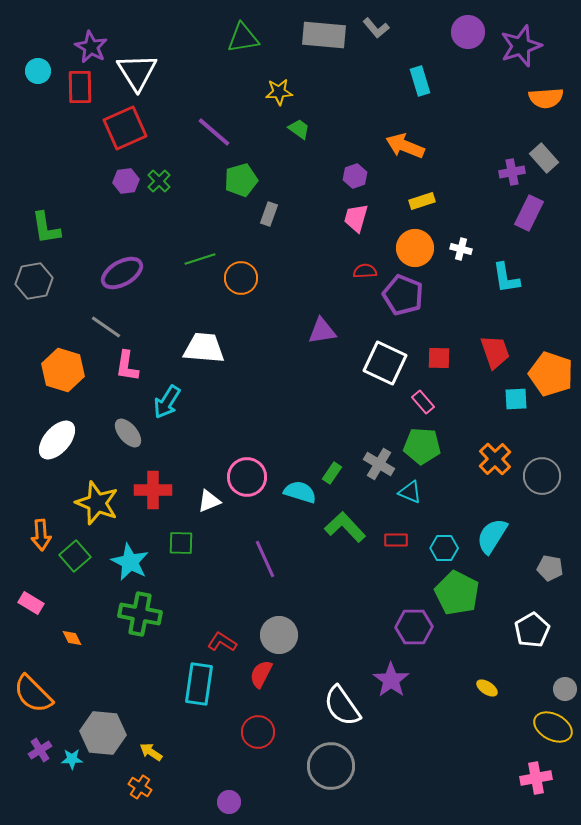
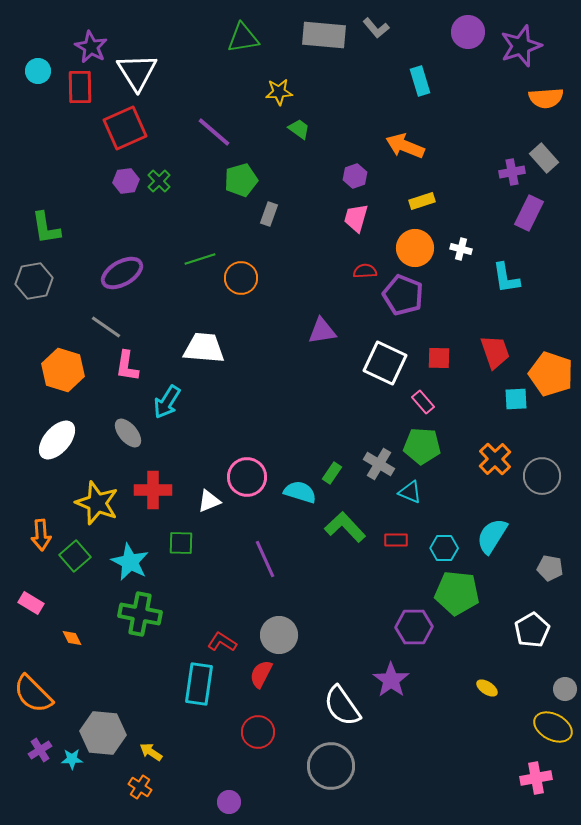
green pentagon at (457, 593): rotated 21 degrees counterclockwise
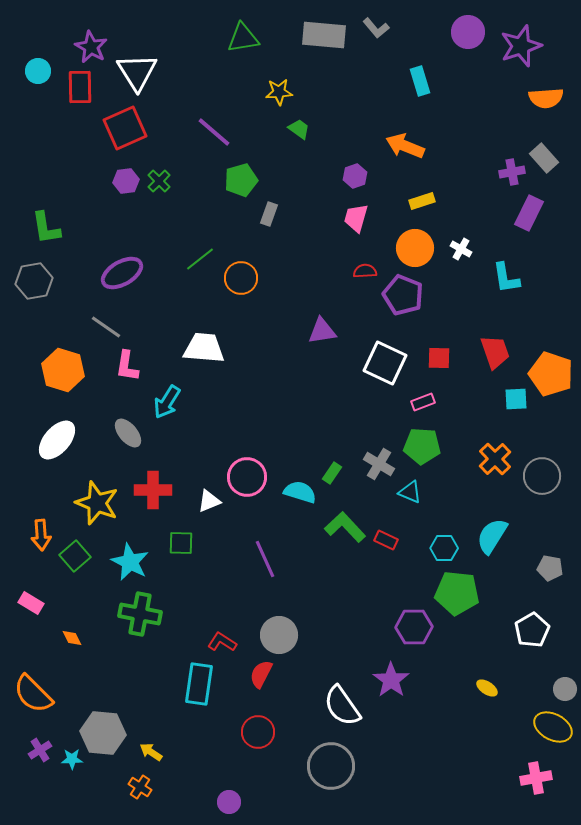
white cross at (461, 249): rotated 15 degrees clockwise
green line at (200, 259): rotated 20 degrees counterclockwise
pink rectangle at (423, 402): rotated 70 degrees counterclockwise
red rectangle at (396, 540): moved 10 px left; rotated 25 degrees clockwise
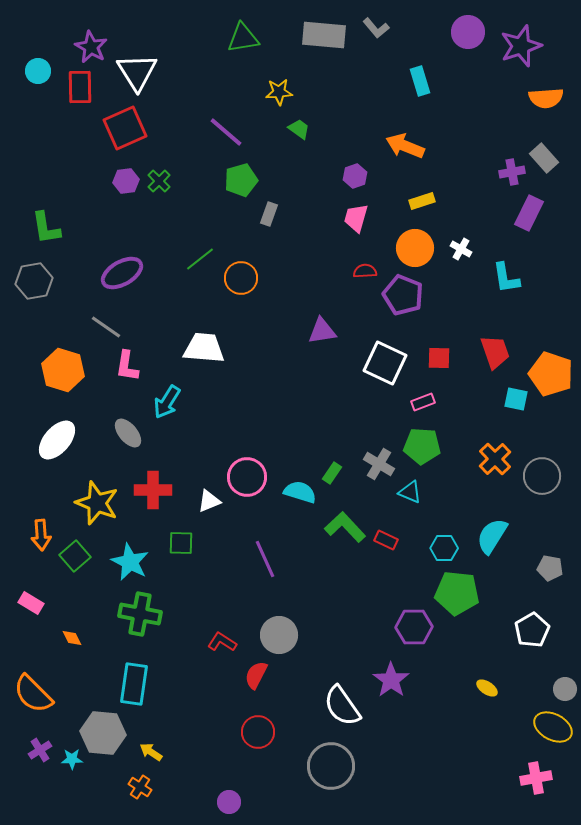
purple line at (214, 132): moved 12 px right
cyan square at (516, 399): rotated 15 degrees clockwise
red semicircle at (261, 674): moved 5 px left, 1 px down
cyan rectangle at (199, 684): moved 65 px left
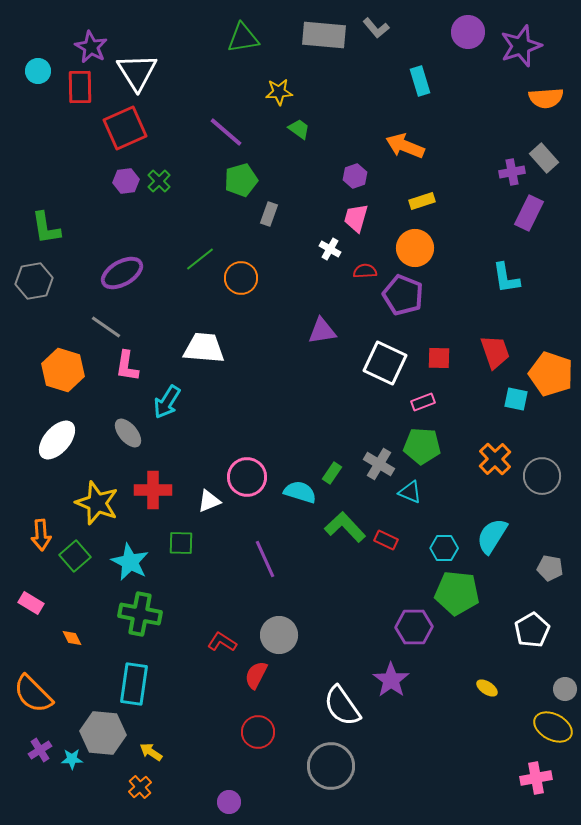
white cross at (461, 249): moved 131 px left
orange cross at (140, 787): rotated 15 degrees clockwise
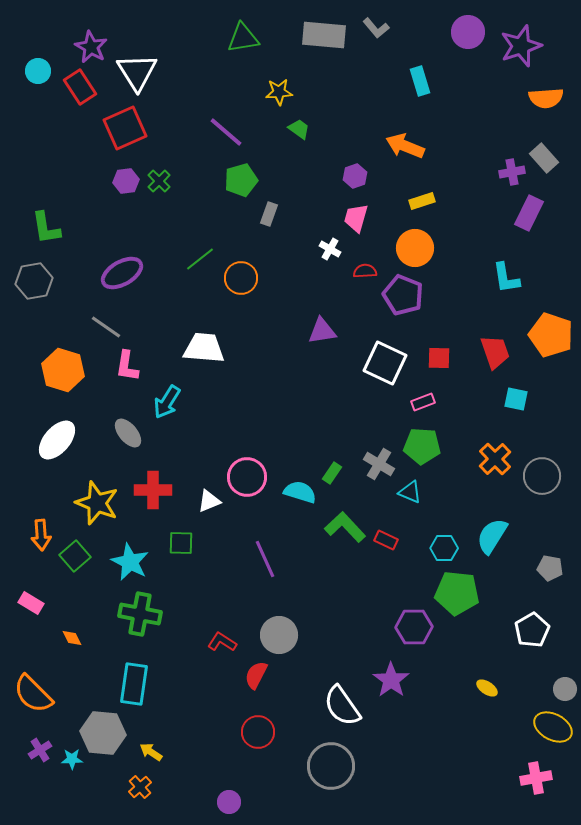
red rectangle at (80, 87): rotated 32 degrees counterclockwise
orange pentagon at (551, 374): moved 39 px up
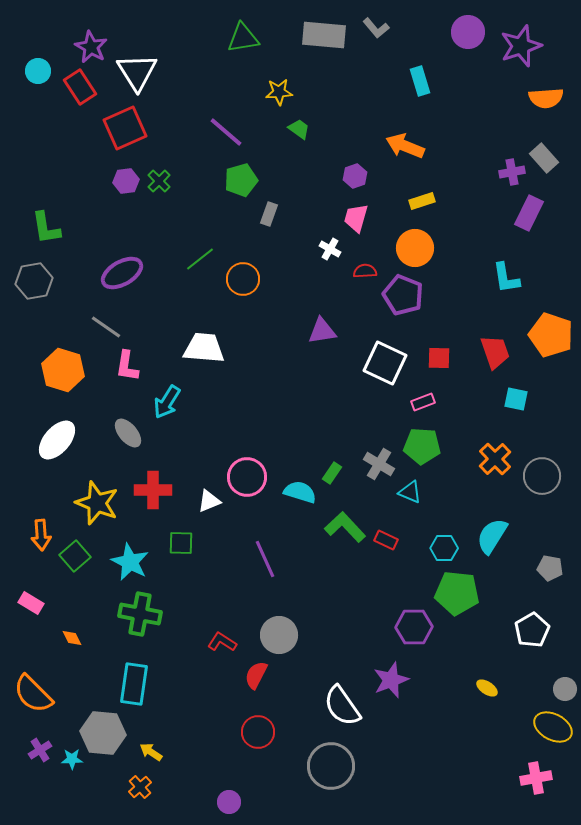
orange circle at (241, 278): moved 2 px right, 1 px down
purple star at (391, 680): rotated 15 degrees clockwise
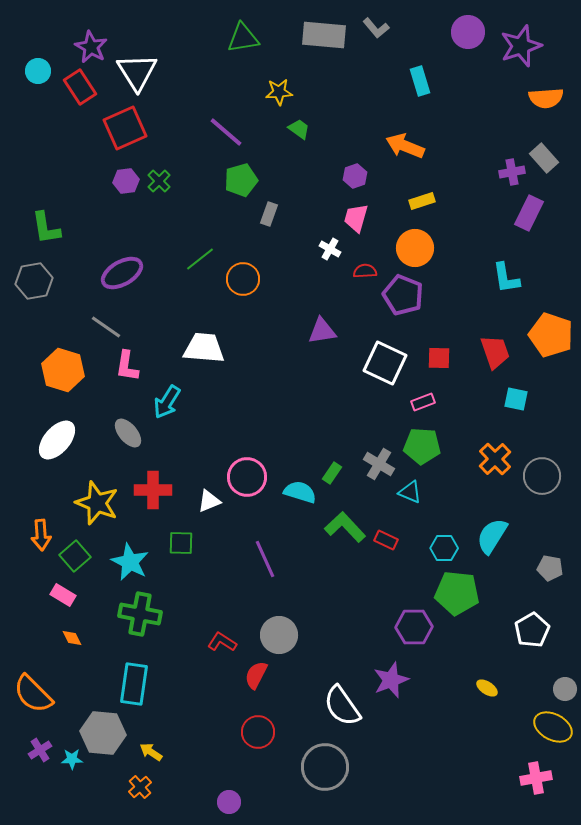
pink rectangle at (31, 603): moved 32 px right, 8 px up
gray circle at (331, 766): moved 6 px left, 1 px down
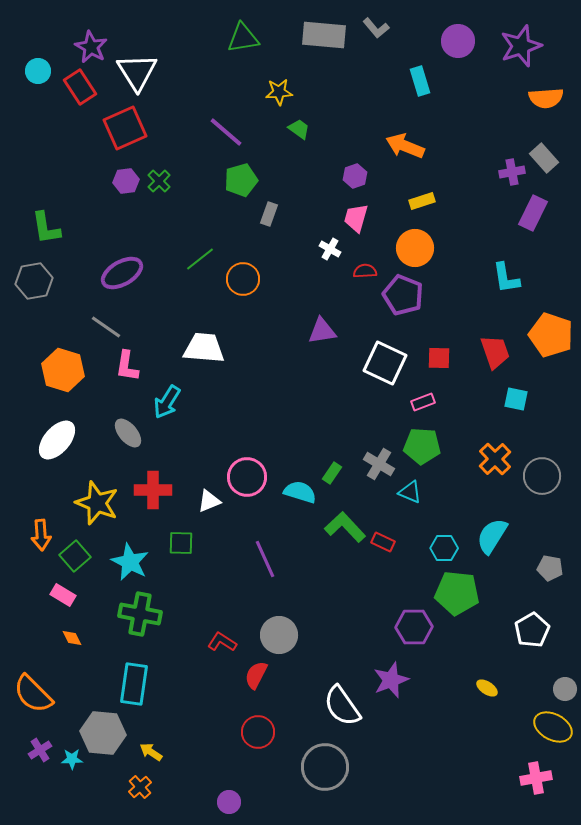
purple circle at (468, 32): moved 10 px left, 9 px down
purple rectangle at (529, 213): moved 4 px right
red rectangle at (386, 540): moved 3 px left, 2 px down
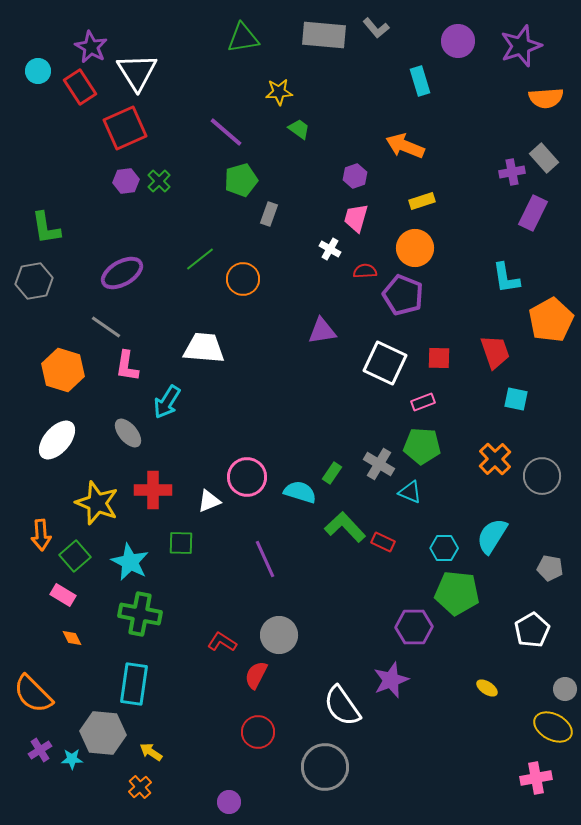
orange pentagon at (551, 335): moved 15 px up; rotated 24 degrees clockwise
